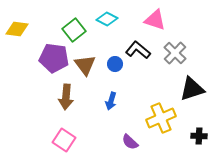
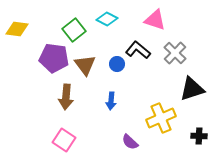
blue circle: moved 2 px right
blue arrow: rotated 12 degrees counterclockwise
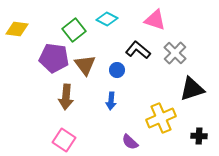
blue circle: moved 6 px down
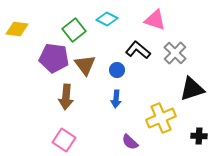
blue arrow: moved 5 px right, 2 px up
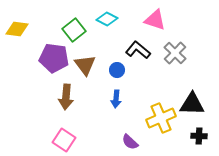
black triangle: moved 15 px down; rotated 20 degrees clockwise
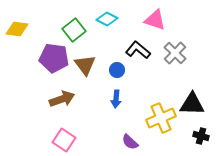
brown arrow: moved 4 px left, 2 px down; rotated 115 degrees counterclockwise
black cross: moved 2 px right; rotated 14 degrees clockwise
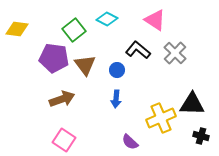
pink triangle: rotated 15 degrees clockwise
